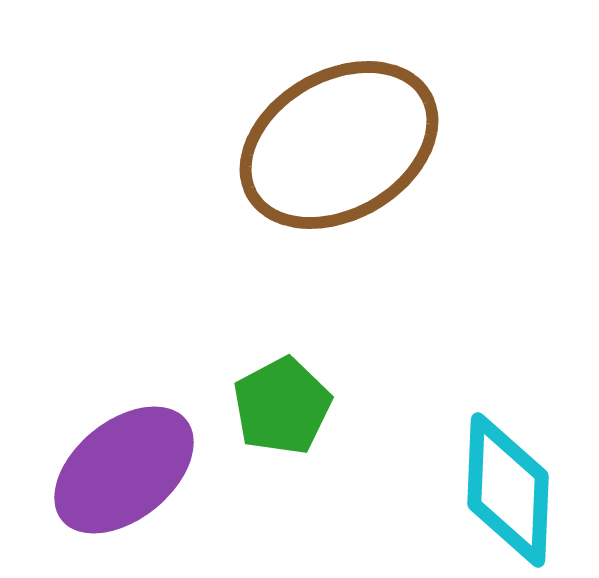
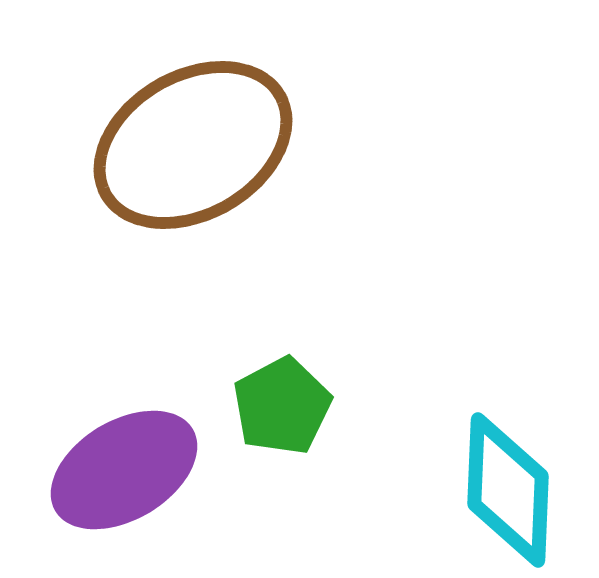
brown ellipse: moved 146 px left
purple ellipse: rotated 8 degrees clockwise
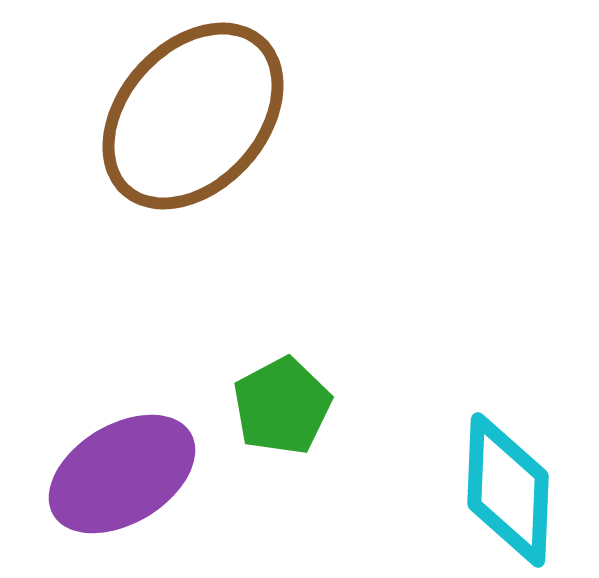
brown ellipse: moved 29 px up; rotated 18 degrees counterclockwise
purple ellipse: moved 2 px left, 4 px down
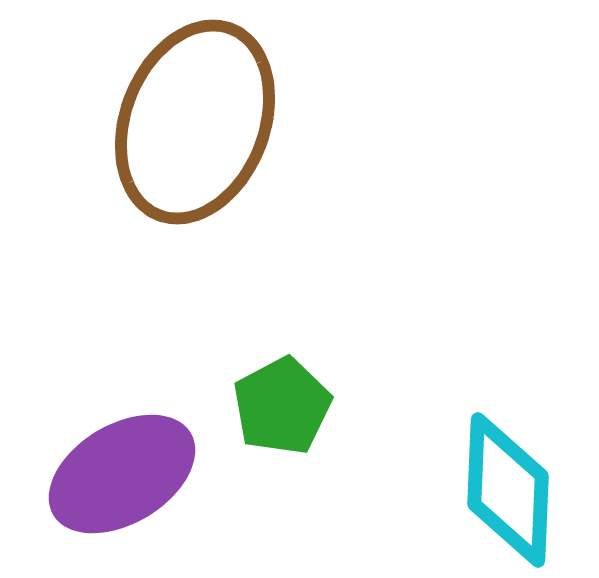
brown ellipse: moved 2 px right, 6 px down; rotated 21 degrees counterclockwise
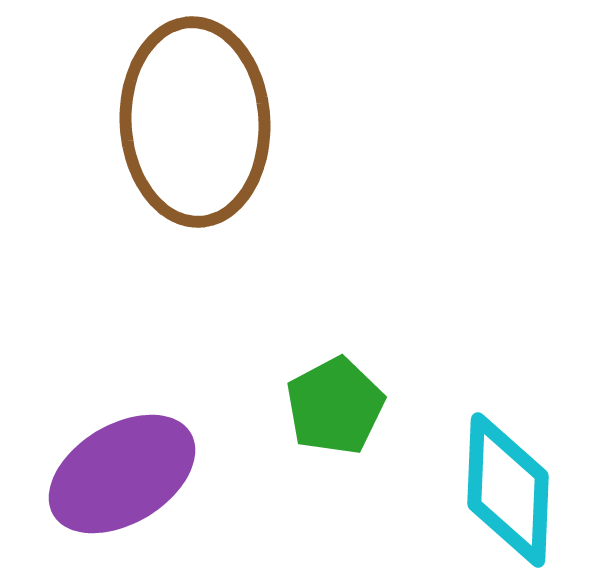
brown ellipse: rotated 24 degrees counterclockwise
green pentagon: moved 53 px right
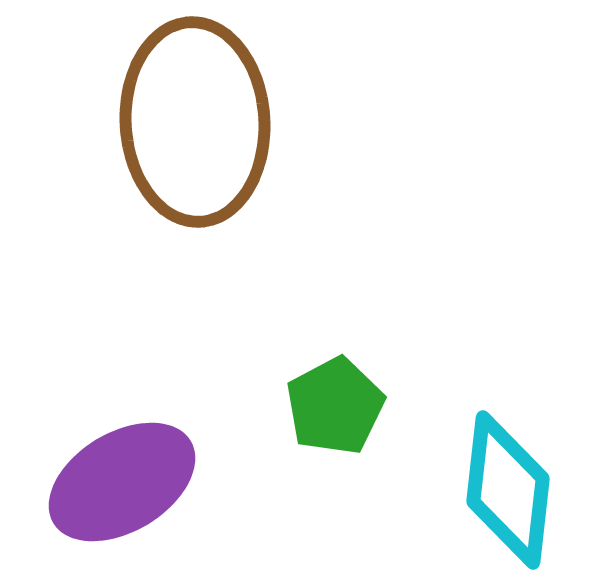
purple ellipse: moved 8 px down
cyan diamond: rotated 4 degrees clockwise
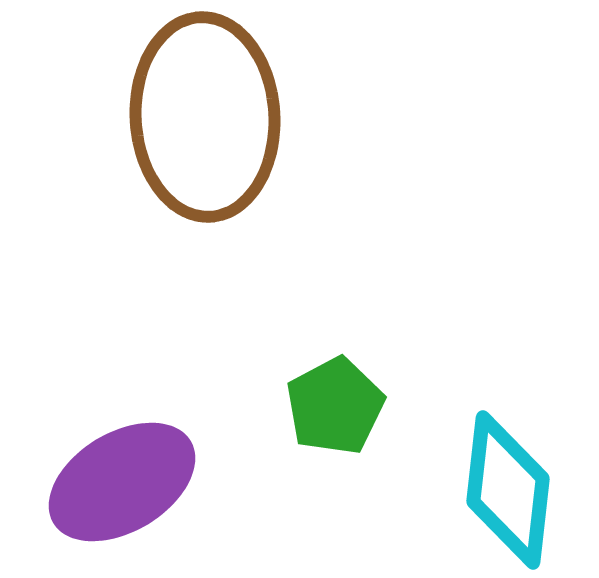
brown ellipse: moved 10 px right, 5 px up
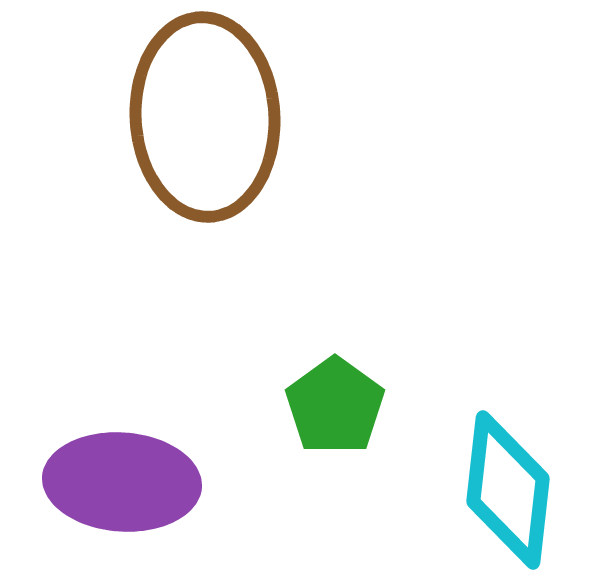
green pentagon: rotated 8 degrees counterclockwise
purple ellipse: rotated 35 degrees clockwise
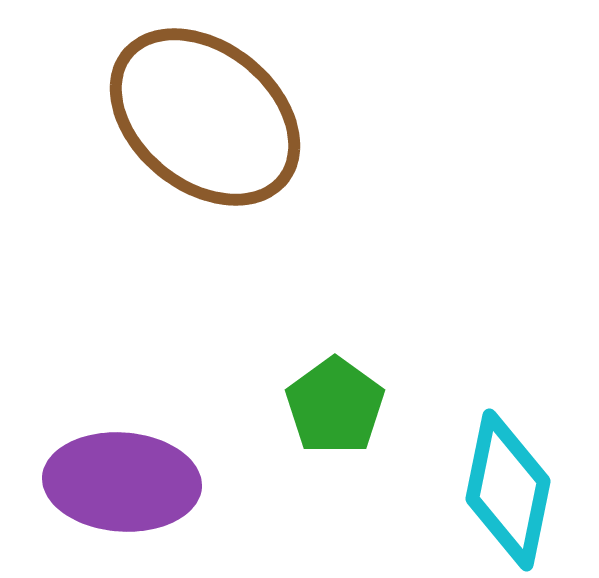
brown ellipse: rotated 48 degrees counterclockwise
cyan diamond: rotated 5 degrees clockwise
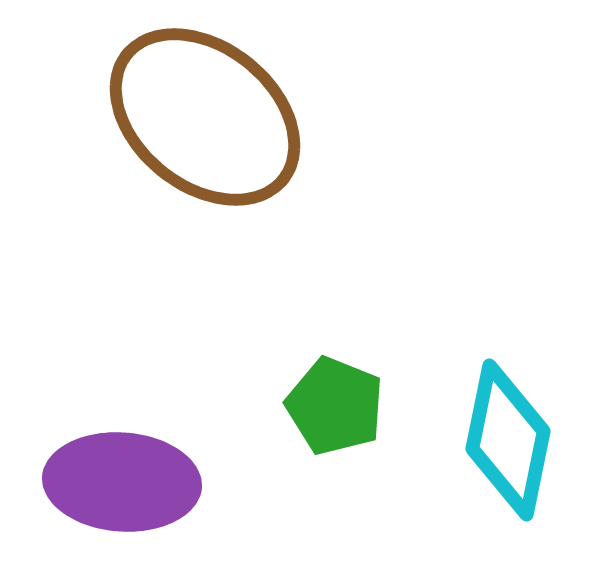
green pentagon: rotated 14 degrees counterclockwise
cyan diamond: moved 50 px up
